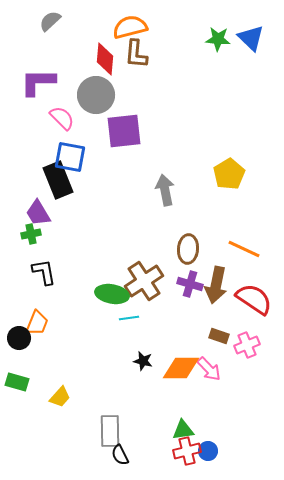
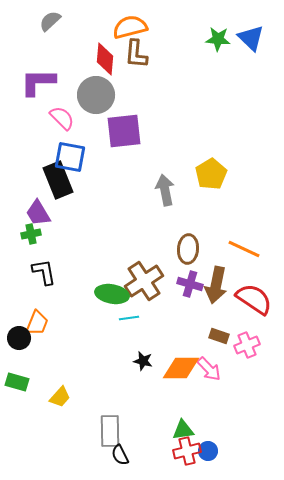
yellow pentagon: moved 18 px left
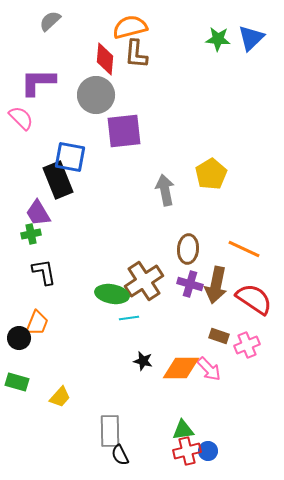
blue triangle: rotated 32 degrees clockwise
pink semicircle: moved 41 px left
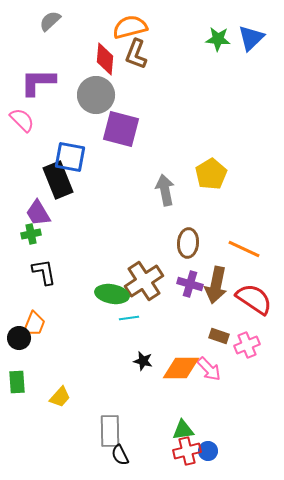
brown L-shape: rotated 16 degrees clockwise
pink semicircle: moved 1 px right, 2 px down
purple square: moved 3 px left, 2 px up; rotated 21 degrees clockwise
brown ellipse: moved 6 px up
orange trapezoid: moved 3 px left, 1 px down
green rectangle: rotated 70 degrees clockwise
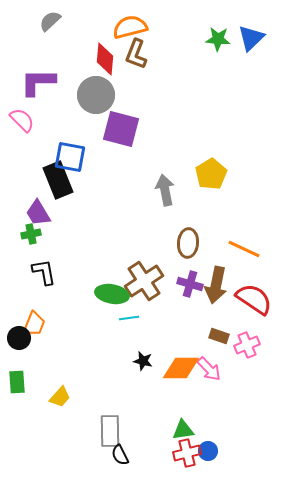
red cross: moved 2 px down
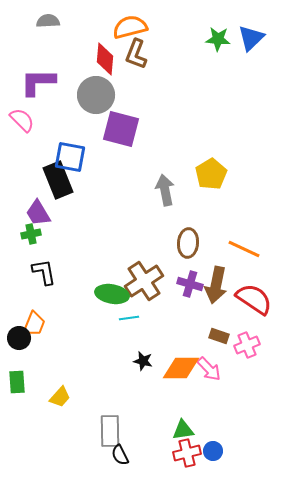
gray semicircle: moved 2 px left; rotated 40 degrees clockwise
blue circle: moved 5 px right
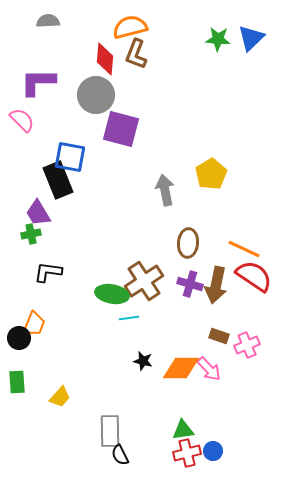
black L-shape: moved 4 px right; rotated 72 degrees counterclockwise
red semicircle: moved 23 px up
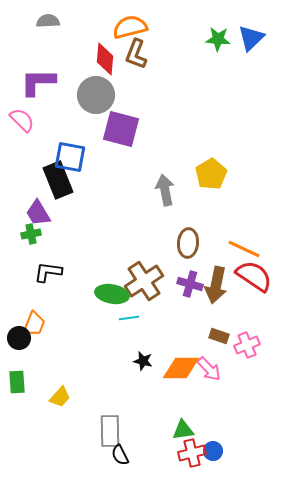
red cross: moved 5 px right
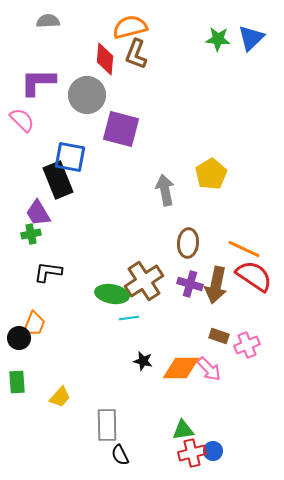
gray circle: moved 9 px left
gray rectangle: moved 3 px left, 6 px up
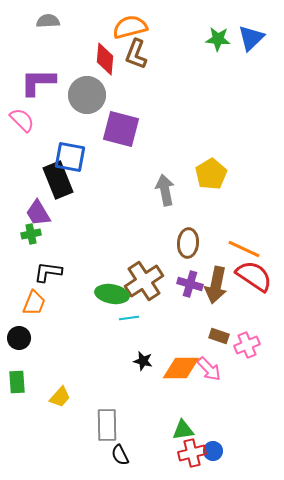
orange trapezoid: moved 21 px up
